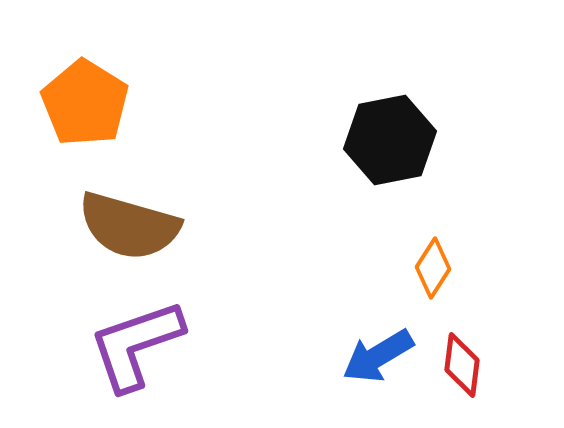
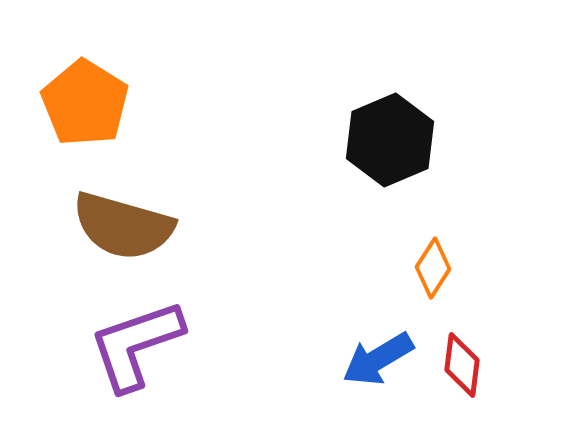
black hexagon: rotated 12 degrees counterclockwise
brown semicircle: moved 6 px left
blue arrow: moved 3 px down
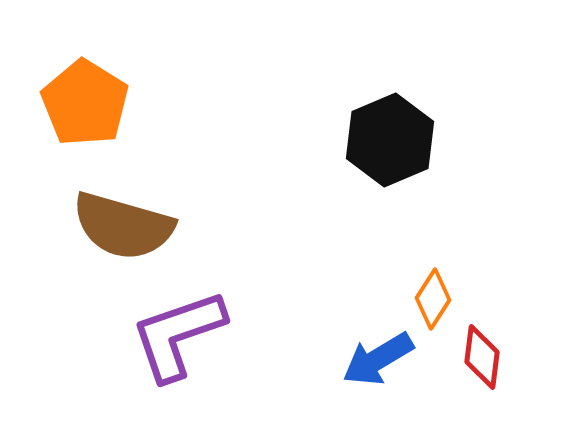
orange diamond: moved 31 px down
purple L-shape: moved 42 px right, 10 px up
red diamond: moved 20 px right, 8 px up
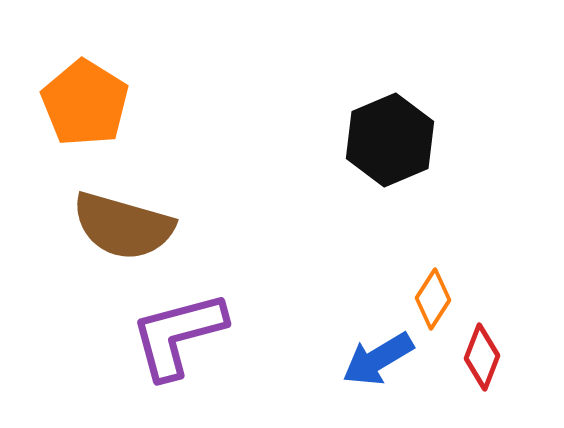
purple L-shape: rotated 4 degrees clockwise
red diamond: rotated 14 degrees clockwise
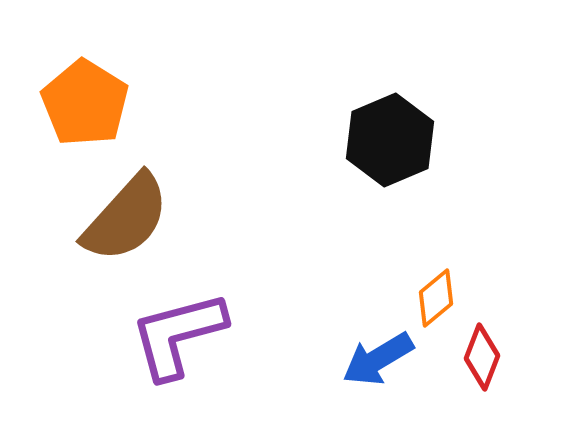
brown semicircle: moved 3 px right, 8 px up; rotated 64 degrees counterclockwise
orange diamond: moved 3 px right, 1 px up; rotated 18 degrees clockwise
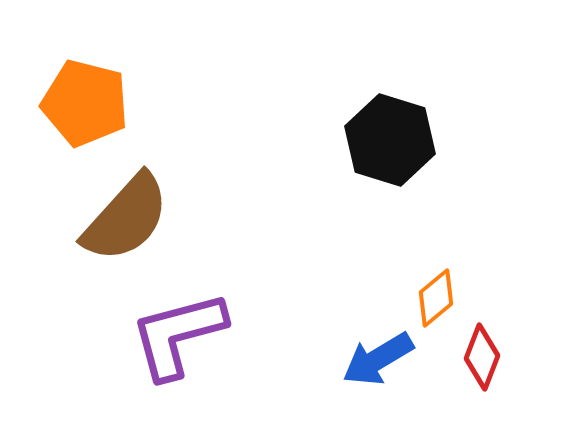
orange pentagon: rotated 18 degrees counterclockwise
black hexagon: rotated 20 degrees counterclockwise
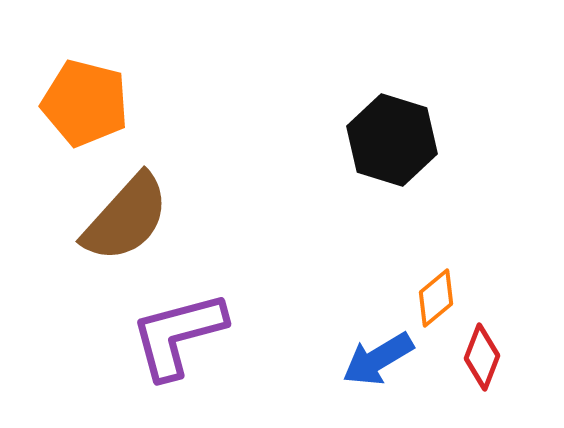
black hexagon: moved 2 px right
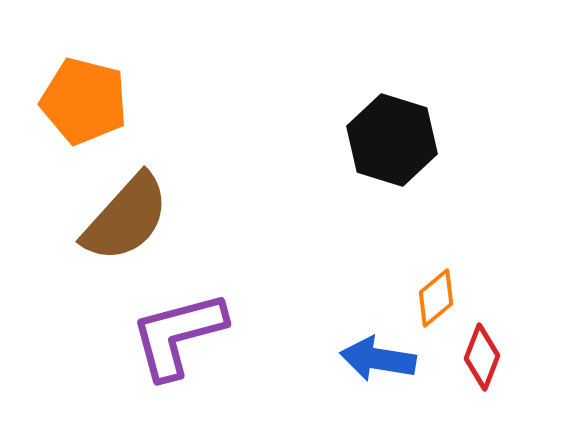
orange pentagon: moved 1 px left, 2 px up
blue arrow: rotated 40 degrees clockwise
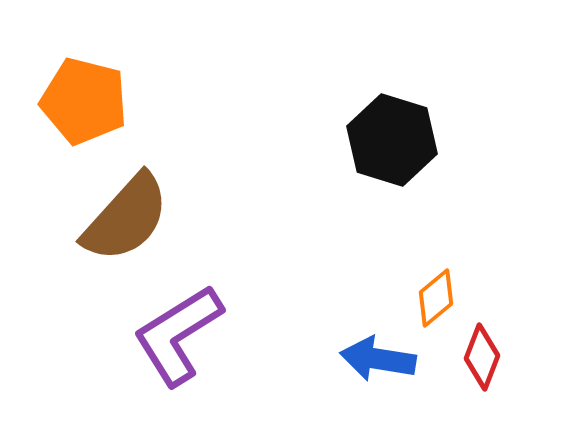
purple L-shape: rotated 17 degrees counterclockwise
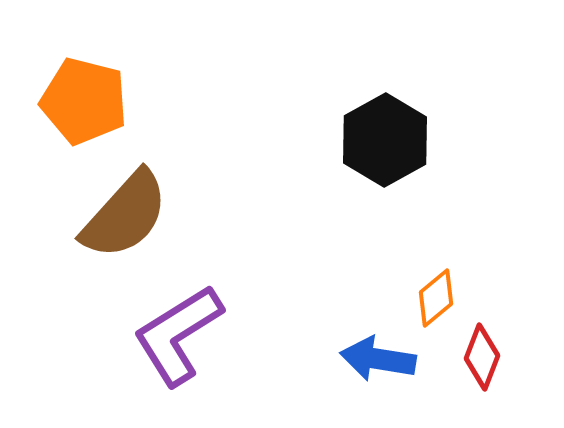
black hexagon: moved 7 px left; rotated 14 degrees clockwise
brown semicircle: moved 1 px left, 3 px up
